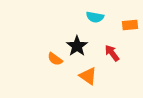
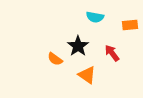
black star: moved 1 px right
orange triangle: moved 1 px left, 1 px up
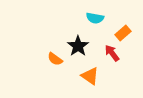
cyan semicircle: moved 1 px down
orange rectangle: moved 7 px left, 8 px down; rotated 35 degrees counterclockwise
orange triangle: moved 3 px right, 1 px down
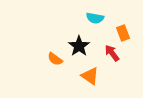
orange rectangle: rotated 70 degrees counterclockwise
black star: moved 1 px right
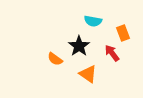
cyan semicircle: moved 2 px left, 3 px down
orange triangle: moved 2 px left, 2 px up
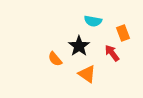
orange semicircle: rotated 14 degrees clockwise
orange triangle: moved 1 px left
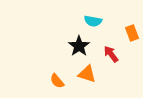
orange rectangle: moved 9 px right
red arrow: moved 1 px left, 1 px down
orange semicircle: moved 2 px right, 22 px down
orange triangle: rotated 18 degrees counterclockwise
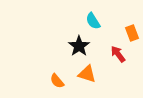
cyan semicircle: rotated 48 degrees clockwise
red arrow: moved 7 px right
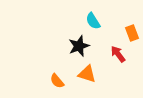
black star: rotated 15 degrees clockwise
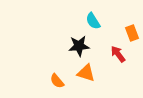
black star: rotated 15 degrees clockwise
orange triangle: moved 1 px left, 1 px up
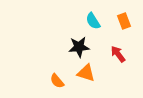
orange rectangle: moved 8 px left, 12 px up
black star: moved 1 px down
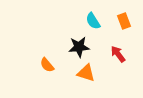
orange semicircle: moved 10 px left, 16 px up
